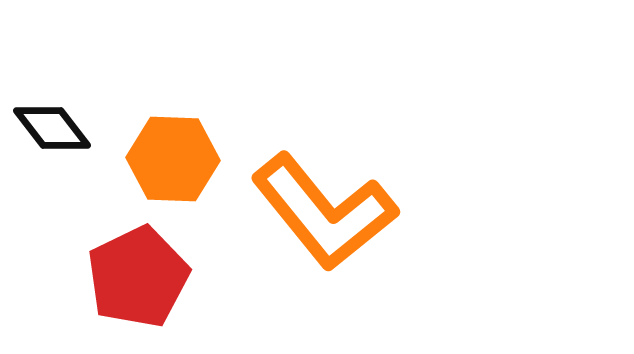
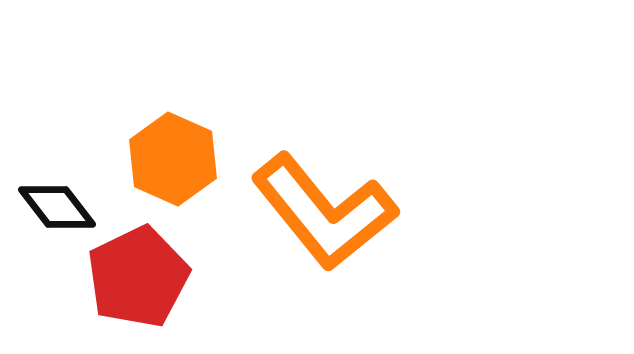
black diamond: moved 5 px right, 79 px down
orange hexagon: rotated 22 degrees clockwise
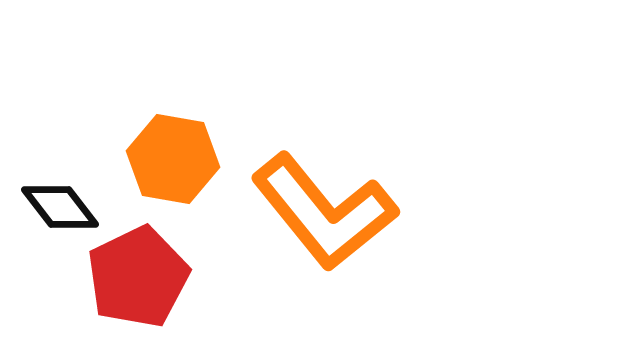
orange hexagon: rotated 14 degrees counterclockwise
black diamond: moved 3 px right
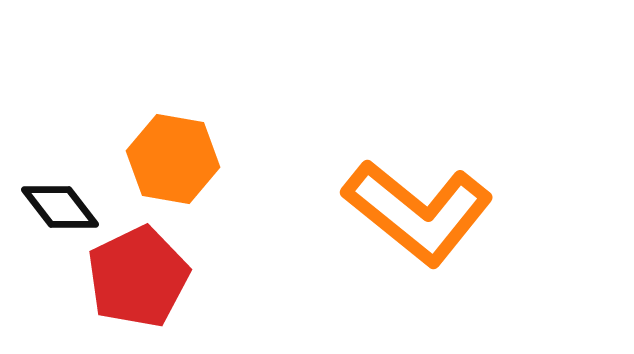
orange L-shape: moved 94 px right; rotated 12 degrees counterclockwise
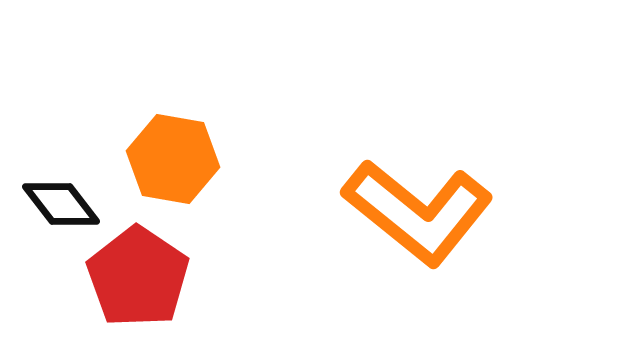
black diamond: moved 1 px right, 3 px up
red pentagon: rotated 12 degrees counterclockwise
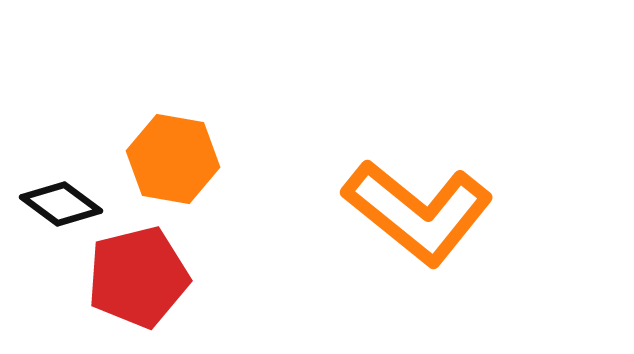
black diamond: rotated 16 degrees counterclockwise
red pentagon: rotated 24 degrees clockwise
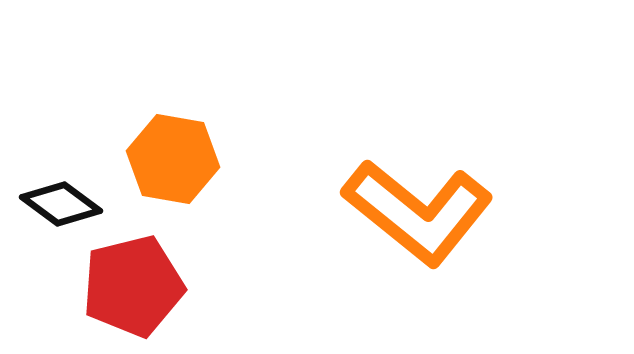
red pentagon: moved 5 px left, 9 px down
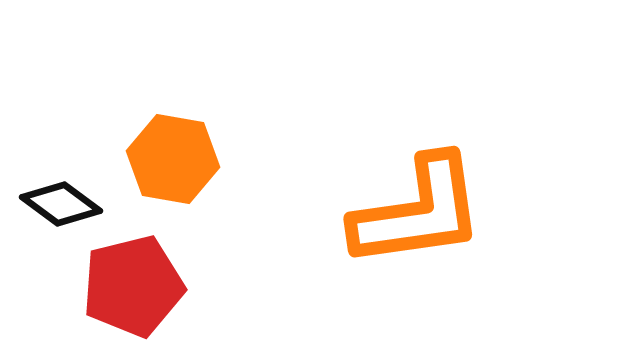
orange L-shape: rotated 47 degrees counterclockwise
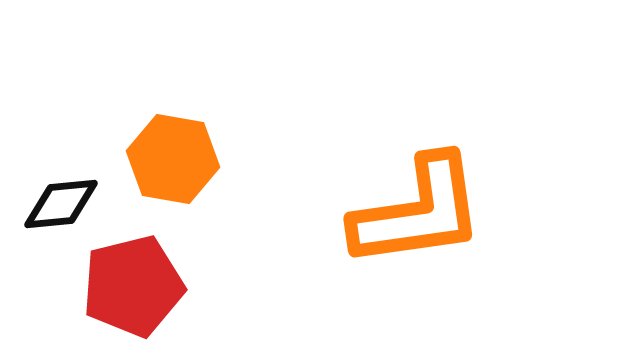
black diamond: rotated 42 degrees counterclockwise
